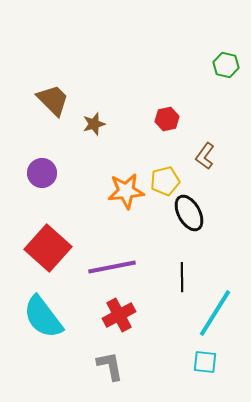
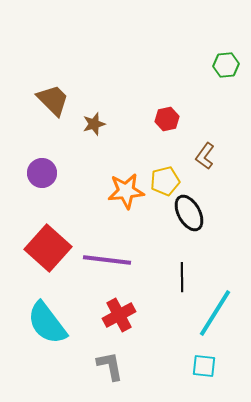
green hexagon: rotated 20 degrees counterclockwise
purple line: moved 5 px left, 7 px up; rotated 18 degrees clockwise
cyan semicircle: moved 4 px right, 6 px down
cyan square: moved 1 px left, 4 px down
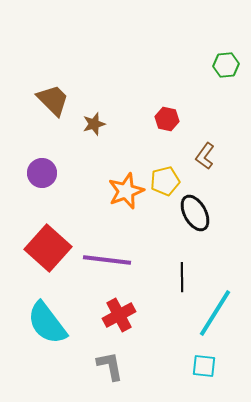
red hexagon: rotated 25 degrees clockwise
orange star: rotated 15 degrees counterclockwise
black ellipse: moved 6 px right
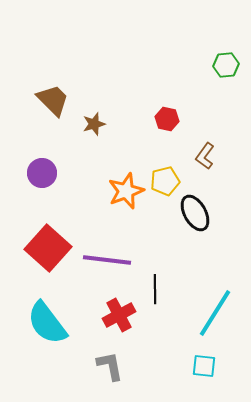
black line: moved 27 px left, 12 px down
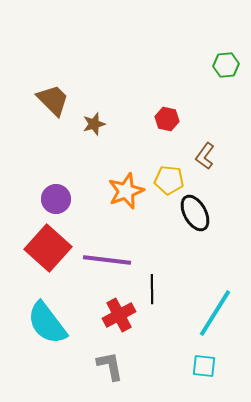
purple circle: moved 14 px right, 26 px down
yellow pentagon: moved 4 px right, 1 px up; rotated 20 degrees clockwise
black line: moved 3 px left
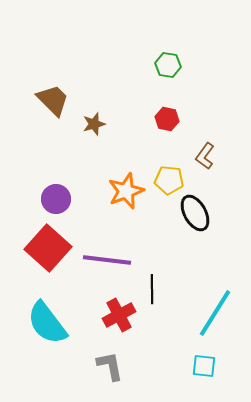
green hexagon: moved 58 px left; rotated 15 degrees clockwise
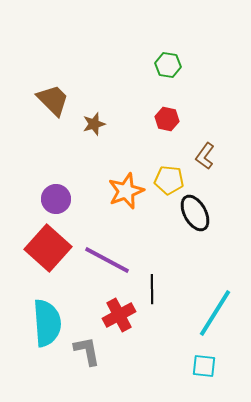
purple line: rotated 21 degrees clockwise
cyan semicircle: rotated 147 degrees counterclockwise
gray L-shape: moved 23 px left, 15 px up
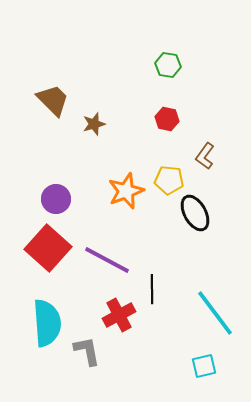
cyan line: rotated 69 degrees counterclockwise
cyan square: rotated 20 degrees counterclockwise
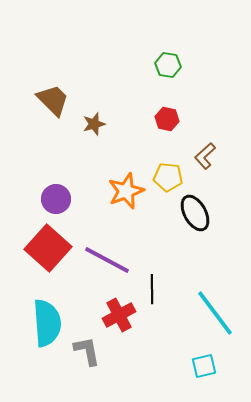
brown L-shape: rotated 12 degrees clockwise
yellow pentagon: moved 1 px left, 3 px up
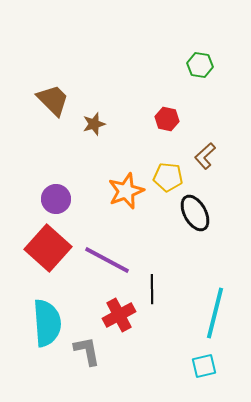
green hexagon: moved 32 px right
cyan line: rotated 51 degrees clockwise
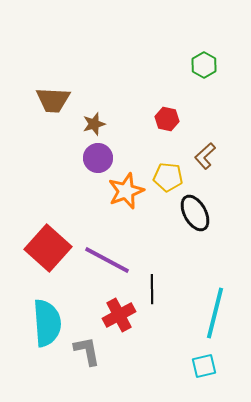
green hexagon: moved 4 px right; rotated 20 degrees clockwise
brown trapezoid: rotated 138 degrees clockwise
purple circle: moved 42 px right, 41 px up
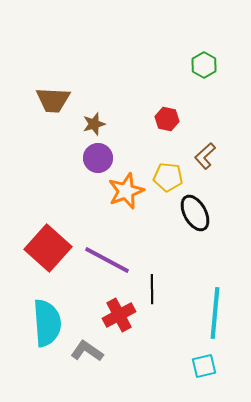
cyan line: rotated 9 degrees counterclockwise
gray L-shape: rotated 44 degrees counterclockwise
